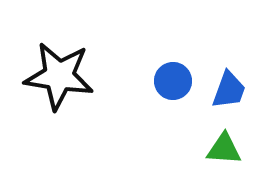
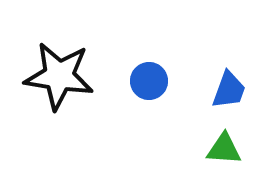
blue circle: moved 24 px left
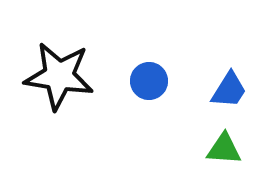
blue trapezoid: rotated 12 degrees clockwise
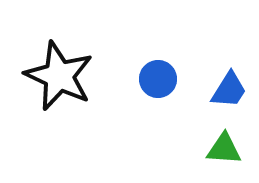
black star: rotated 16 degrees clockwise
blue circle: moved 9 px right, 2 px up
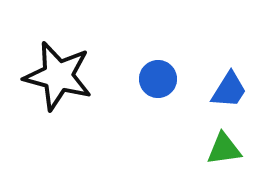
black star: moved 1 px left; rotated 10 degrees counterclockwise
green triangle: rotated 12 degrees counterclockwise
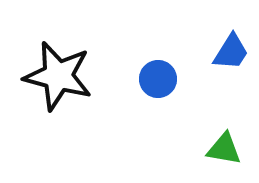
blue trapezoid: moved 2 px right, 38 px up
green triangle: rotated 18 degrees clockwise
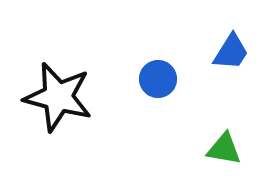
black star: moved 21 px down
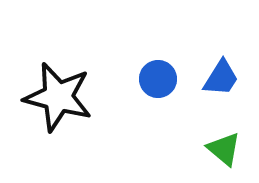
blue trapezoid: moved 10 px left, 26 px down
green triangle: rotated 30 degrees clockwise
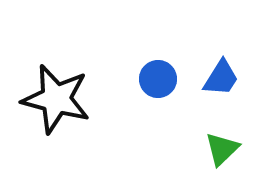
black star: moved 2 px left, 2 px down
green triangle: moved 2 px left; rotated 36 degrees clockwise
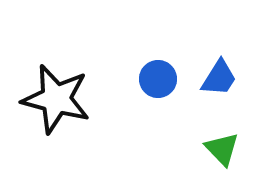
blue trapezoid: moved 2 px left
green triangle: rotated 30 degrees counterclockwise
